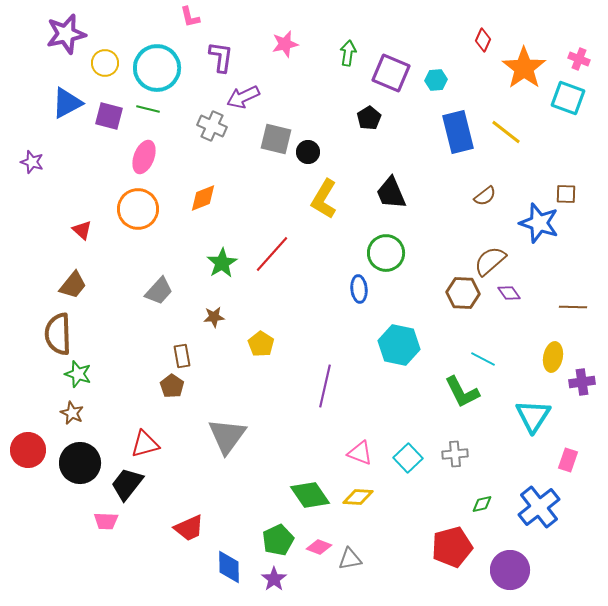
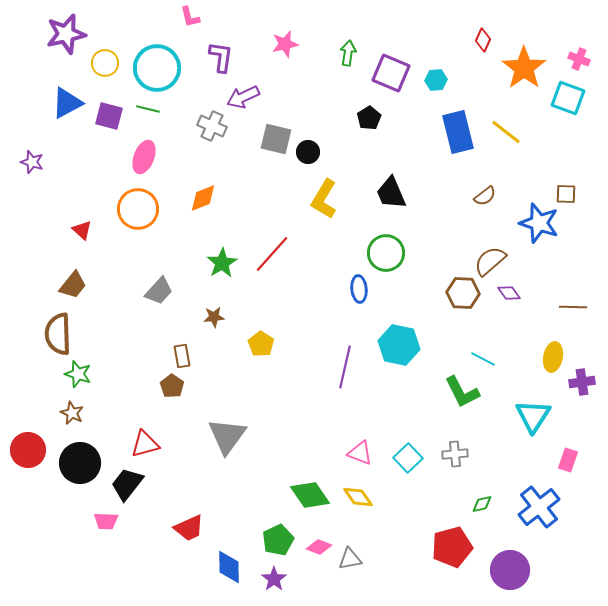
purple line at (325, 386): moved 20 px right, 19 px up
yellow diamond at (358, 497): rotated 52 degrees clockwise
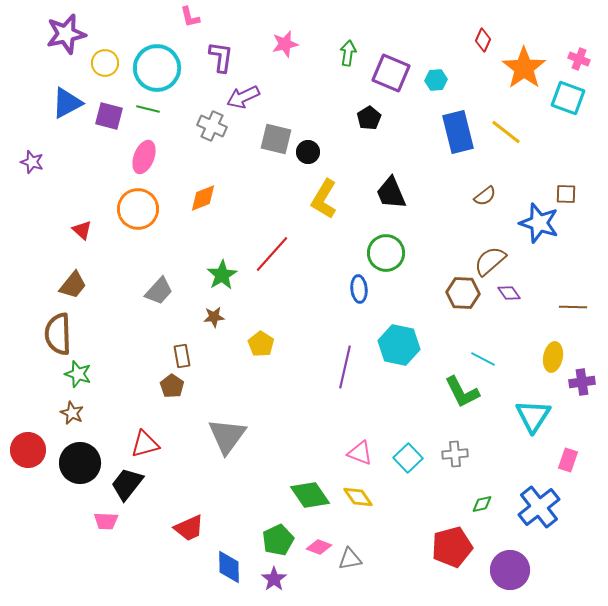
green star at (222, 263): moved 12 px down
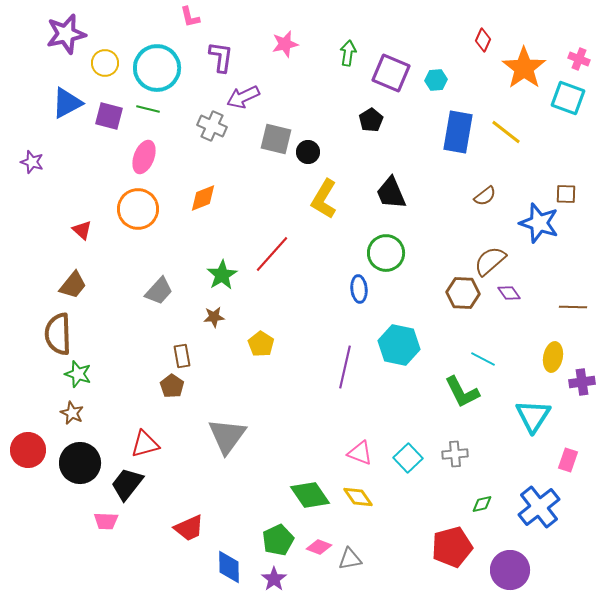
black pentagon at (369, 118): moved 2 px right, 2 px down
blue rectangle at (458, 132): rotated 24 degrees clockwise
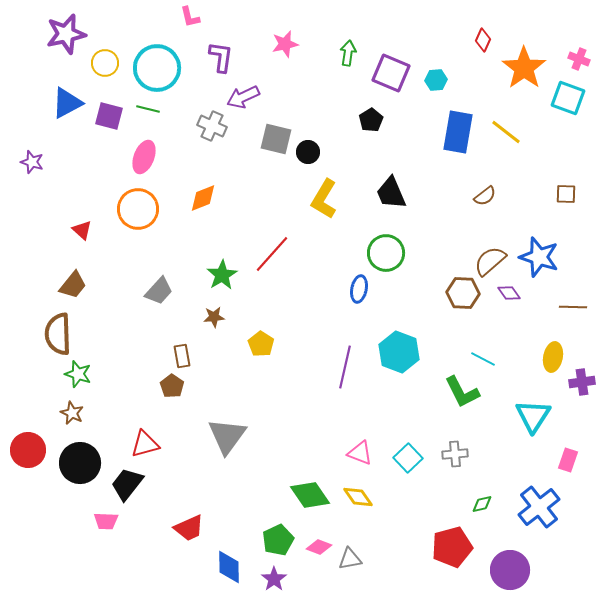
blue star at (539, 223): moved 34 px down
blue ellipse at (359, 289): rotated 16 degrees clockwise
cyan hexagon at (399, 345): moved 7 px down; rotated 9 degrees clockwise
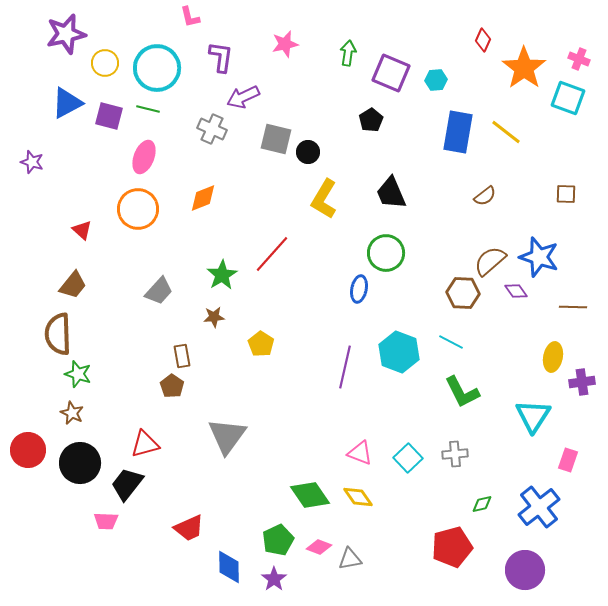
gray cross at (212, 126): moved 3 px down
purple diamond at (509, 293): moved 7 px right, 2 px up
cyan line at (483, 359): moved 32 px left, 17 px up
purple circle at (510, 570): moved 15 px right
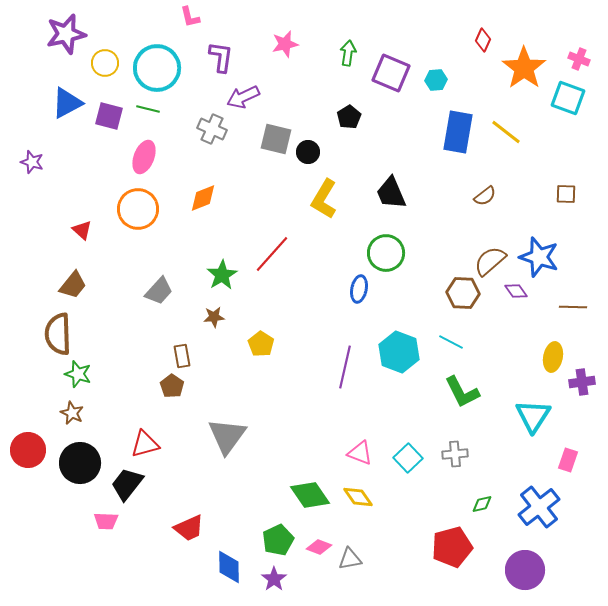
black pentagon at (371, 120): moved 22 px left, 3 px up
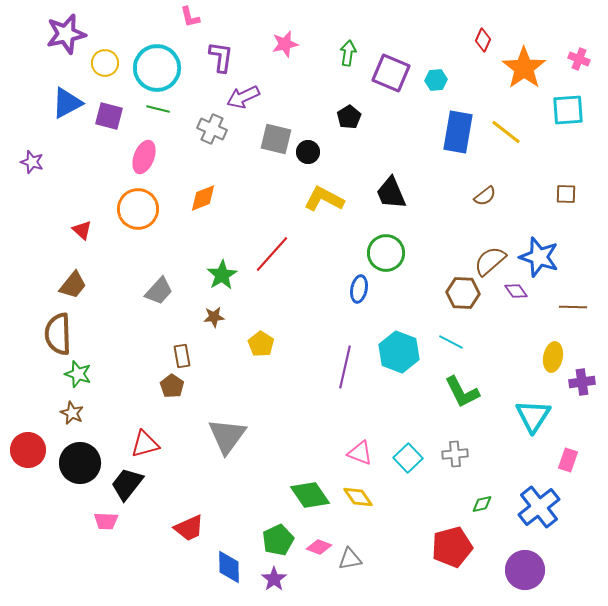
cyan square at (568, 98): moved 12 px down; rotated 24 degrees counterclockwise
green line at (148, 109): moved 10 px right
yellow L-shape at (324, 199): rotated 87 degrees clockwise
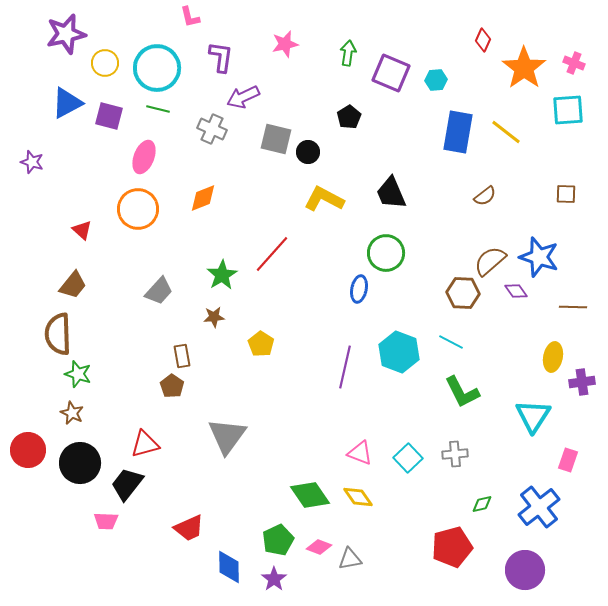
pink cross at (579, 59): moved 5 px left, 4 px down
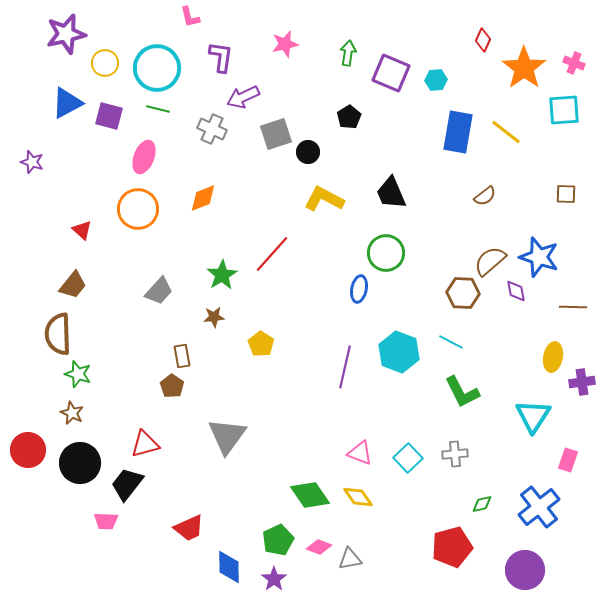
cyan square at (568, 110): moved 4 px left
gray square at (276, 139): moved 5 px up; rotated 32 degrees counterclockwise
purple diamond at (516, 291): rotated 25 degrees clockwise
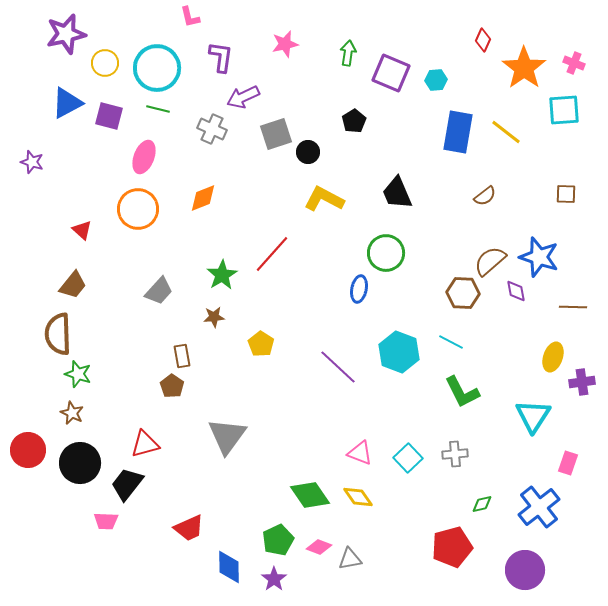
black pentagon at (349, 117): moved 5 px right, 4 px down
black trapezoid at (391, 193): moved 6 px right
yellow ellipse at (553, 357): rotated 8 degrees clockwise
purple line at (345, 367): moved 7 px left; rotated 60 degrees counterclockwise
pink rectangle at (568, 460): moved 3 px down
